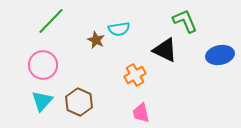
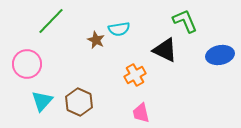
pink circle: moved 16 px left, 1 px up
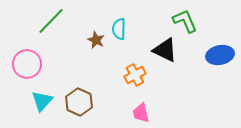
cyan semicircle: rotated 100 degrees clockwise
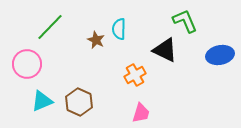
green line: moved 1 px left, 6 px down
cyan triangle: rotated 25 degrees clockwise
pink trapezoid: rotated 150 degrees counterclockwise
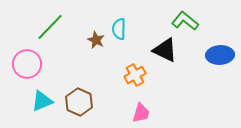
green L-shape: rotated 28 degrees counterclockwise
blue ellipse: rotated 8 degrees clockwise
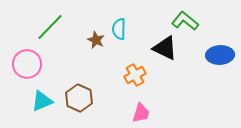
black triangle: moved 2 px up
brown hexagon: moved 4 px up
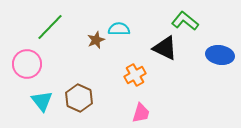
cyan semicircle: rotated 90 degrees clockwise
brown star: rotated 24 degrees clockwise
blue ellipse: rotated 12 degrees clockwise
cyan triangle: rotated 45 degrees counterclockwise
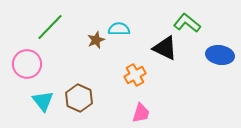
green L-shape: moved 2 px right, 2 px down
cyan triangle: moved 1 px right
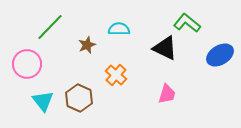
brown star: moved 9 px left, 5 px down
blue ellipse: rotated 40 degrees counterclockwise
orange cross: moved 19 px left; rotated 20 degrees counterclockwise
pink trapezoid: moved 26 px right, 19 px up
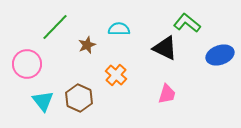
green line: moved 5 px right
blue ellipse: rotated 12 degrees clockwise
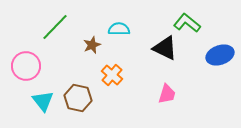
brown star: moved 5 px right
pink circle: moved 1 px left, 2 px down
orange cross: moved 4 px left
brown hexagon: moved 1 px left; rotated 12 degrees counterclockwise
